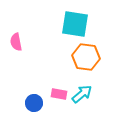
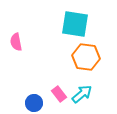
pink rectangle: rotated 42 degrees clockwise
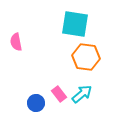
blue circle: moved 2 px right
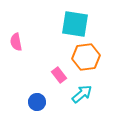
orange hexagon: rotated 16 degrees counterclockwise
pink rectangle: moved 19 px up
blue circle: moved 1 px right, 1 px up
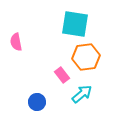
pink rectangle: moved 3 px right
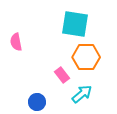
orange hexagon: rotated 8 degrees clockwise
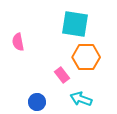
pink semicircle: moved 2 px right
cyan arrow: moved 1 px left, 5 px down; rotated 120 degrees counterclockwise
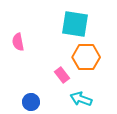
blue circle: moved 6 px left
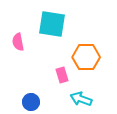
cyan square: moved 23 px left
pink rectangle: rotated 21 degrees clockwise
